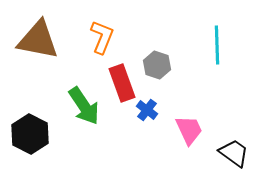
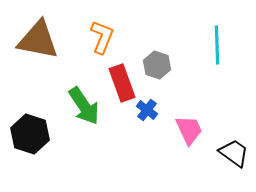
black hexagon: rotated 9 degrees counterclockwise
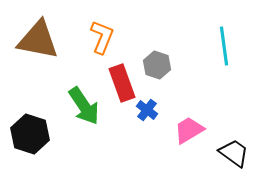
cyan line: moved 7 px right, 1 px down; rotated 6 degrees counterclockwise
pink trapezoid: rotated 96 degrees counterclockwise
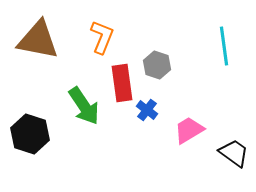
red rectangle: rotated 12 degrees clockwise
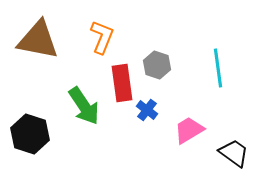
cyan line: moved 6 px left, 22 px down
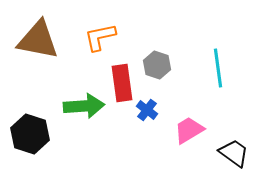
orange L-shape: moved 2 px left; rotated 124 degrees counterclockwise
green arrow: rotated 60 degrees counterclockwise
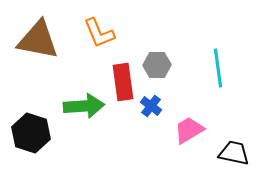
orange L-shape: moved 1 px left, 4 px up; rotated 100 degrees counterclockwise
gray hexagon: rotated 20 degrees counterclockwise
red rectangle: moved 1 px right, 1 px up
blue cross: moved 4 px right, 4 px up
black hexagon: moved 1 px right, 1 px up
black trapezoid: rotated 24 degrees counterclockwise
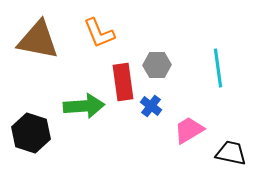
black trapezoid: moved 3 px left
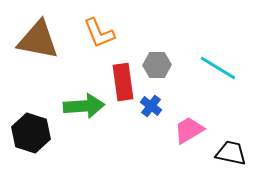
cyan line: rotated 51 degrees counterclockwise
